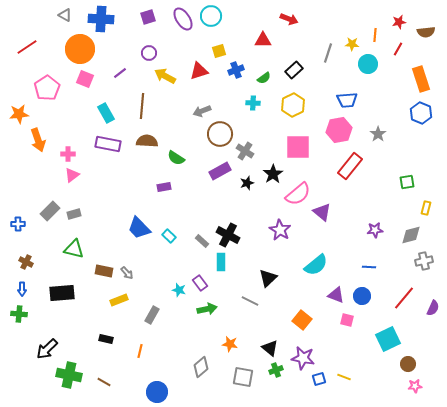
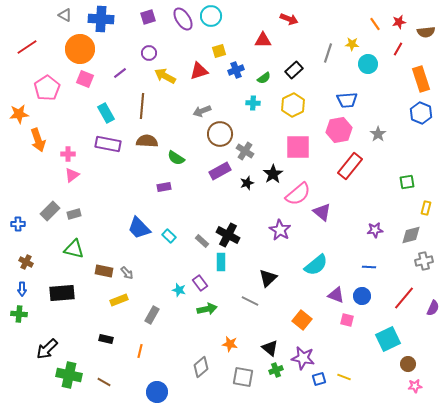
orange line at (375, 35): moved 11 px up; rotated 40 degrees counterclockwise
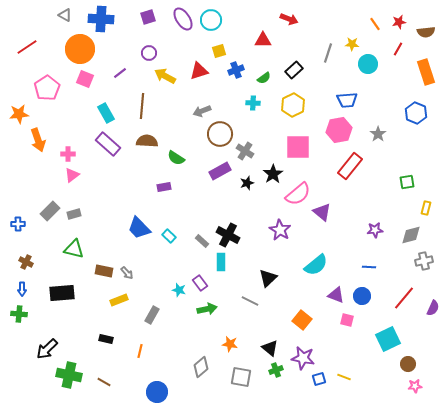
cyan circle at (211, 16): moved 4 px down
orange rectangle at (421, 79): moved 5 px right, 7 px up
blue hexagon at (421, 113): moved 5 px left
purple rectangle at (108, 144): rotated 30 degrees clockwise
gray square at (243, 377): moved 2 px left
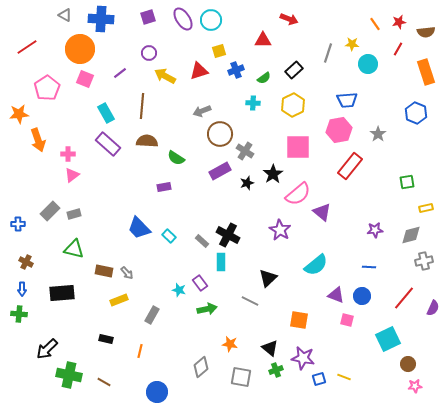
yellow rectangle at (426, 208): rotated 64 degrees clockwise
orange square at (302, 320): moved 3 px left; rotated 30 degrees counterclockwise
